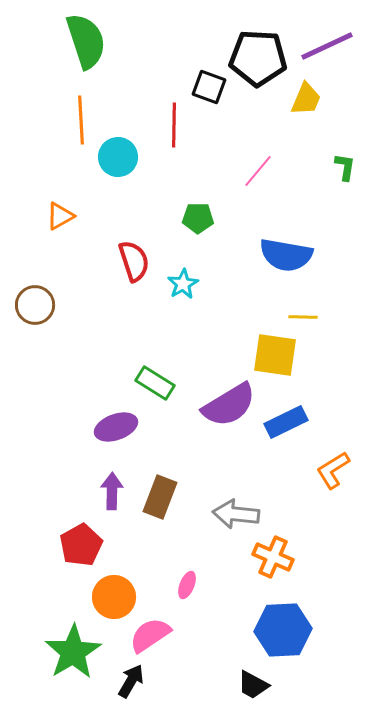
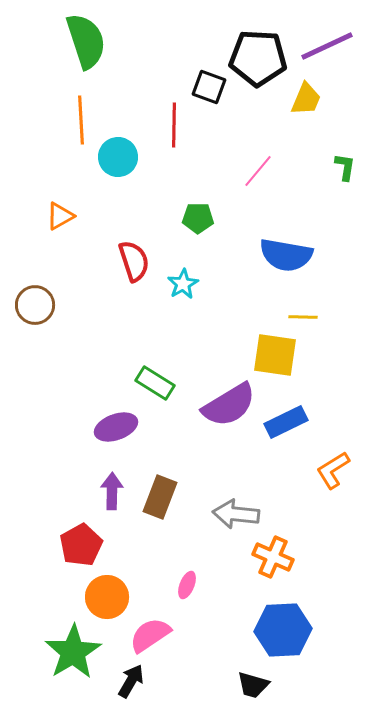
orange circle: moved 7 px left
black trapezoid: rotated 12 degrees counterclockwise
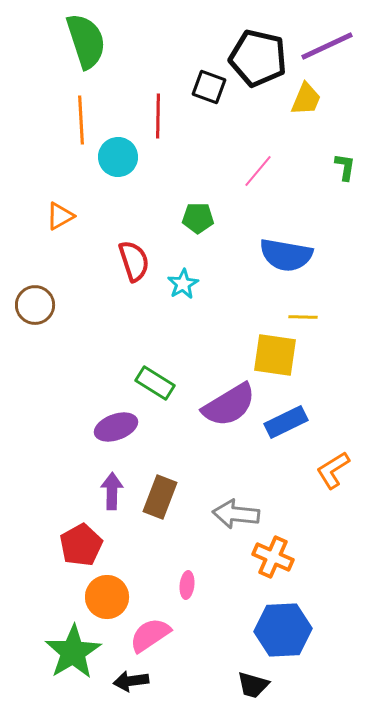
black pentagon: rotated 10 degrees clockwise
red line: moved 16 px left, 9 px up
pink ellipse: rotated 16 degrees counterclockwise
black arrow: rotated 128 degrees counterclockwise
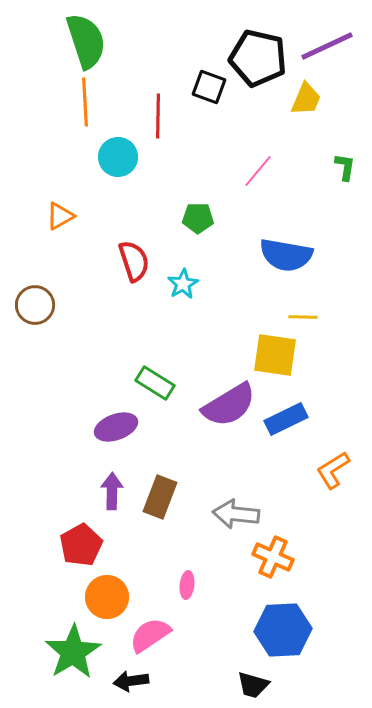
orange line: moved 4 px right, 18 px up
blue rectangle: moved 3 px up
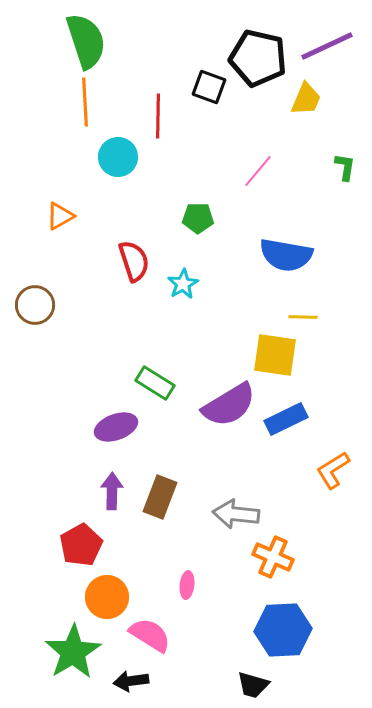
pink semicircle: rotated 66 degrees clockwise
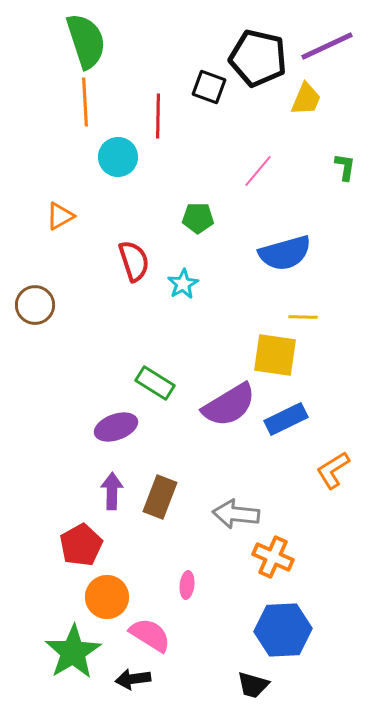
blue semicircle: moved 1 px left, 2 px up; rotated 26 degrees counterclockwise
black arrow: moved 2 px right, 2 px up
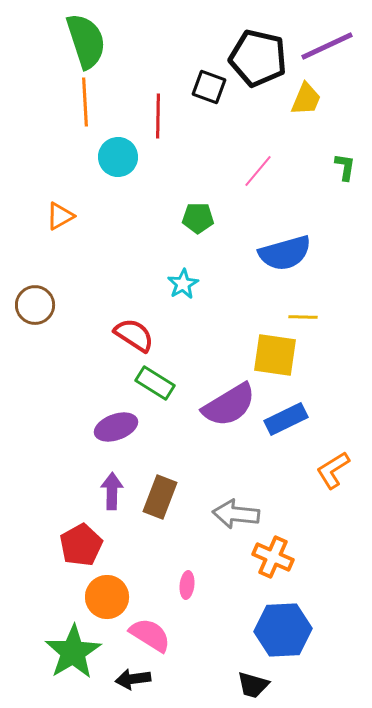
red semicircle: moved 74 px down; rotated 39 degrees counterclockwise
